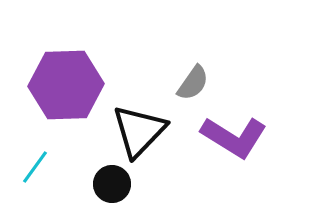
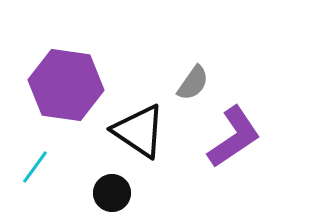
purple hexagon: rotated 10 degrees clockwise
black triangle: rotated 40 degrees counterclockwise
purple L-shape: rotated 66 degrees counterclockwise
black circle: moved 9 px down
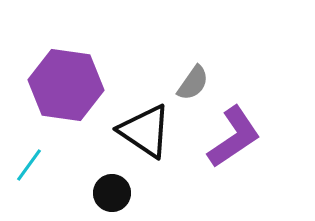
black triangle: moved 6 px right
cyan line: moved 6 px left, 2 px up
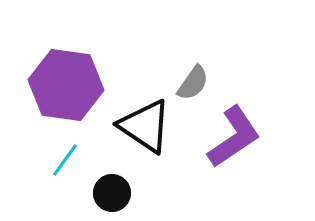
black triangle: moved 5 px up
cyan line: moved 36 px right, 5 px up
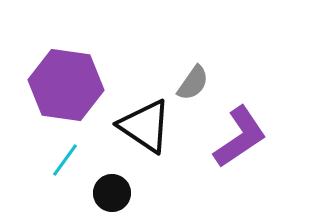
purple L-shape: moved 6 px right
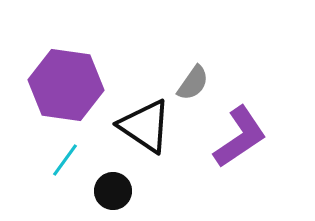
black circle: moved 1 px right, 2 px up
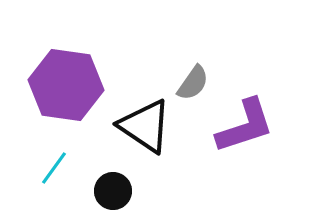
purple L-shape: moved 5 px right, 11 px up; rotated 16 degrees clockwise
cyan line: moved 11 px left, 8 px down
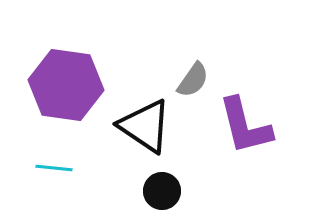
gray semicircle: moved 3 px up
purple L-shape: rotated 94 degrees clockwise
cyan line: rotated 60 degrees clockwise
black circle: moved 49 px right
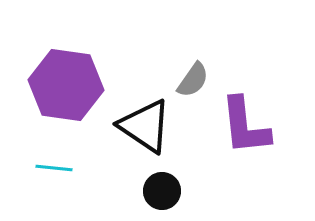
purple L-shape: rotated 8 degrees clockwise
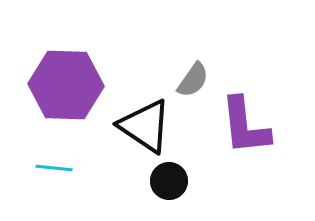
purple hexagon: rotated 6 degrees counterclockwise
black circle: moved 7 px right, 10 px up
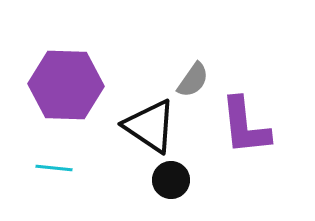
black triangle: moved 5 px right
black circle: moved 2 px right, 1 px up
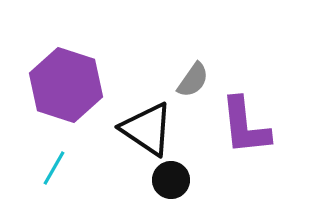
purple hexagon: rotated 16 degrees clockwise
black triangle: moved 3 px left, 3 px down
cyan line: rotated 66 degrees counterclockwise
